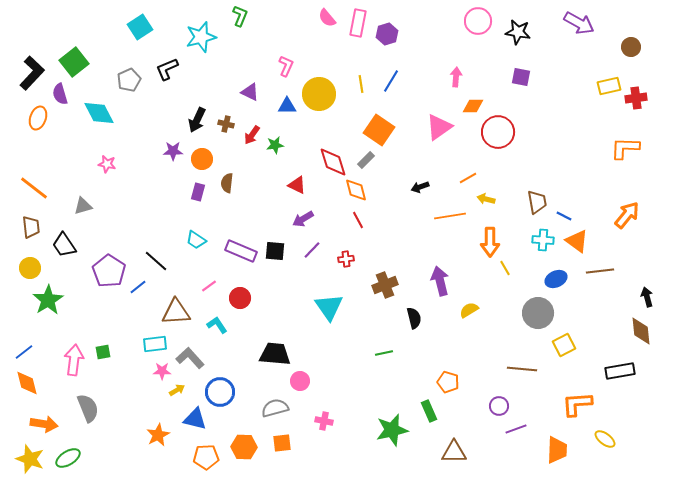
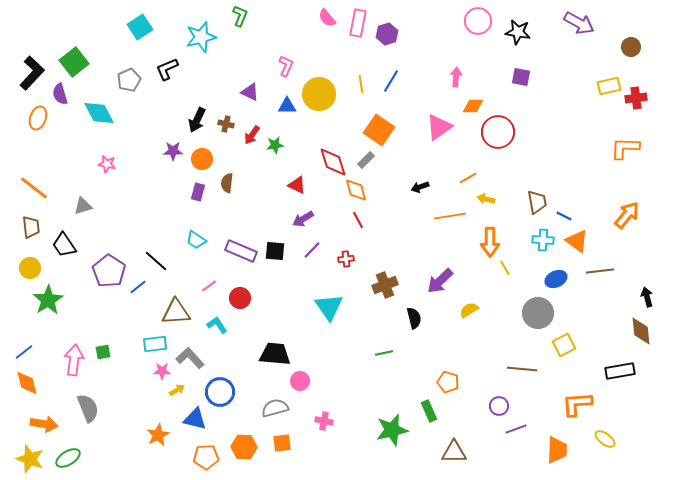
purple arrow at (440, 281): rotated 120 degrees counterclockwise
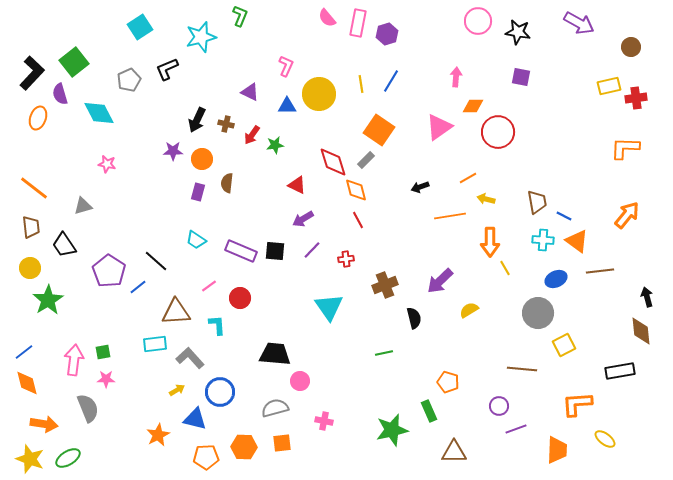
cyan L-shape at (217, 325): rotated 30 degrees clockwise
pink star at (162, 371): moved 56 px left, 8 px down
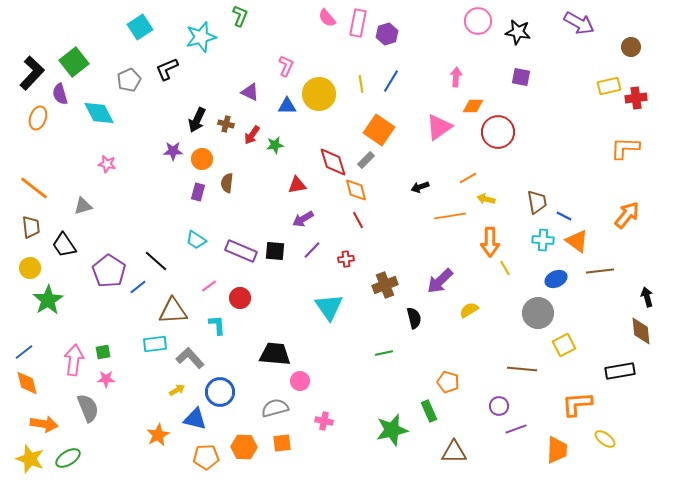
red triangle at (297, 185): rotated 36 degrees counterclockwise
brown triangle at (176, 312): moved 3 px left, 1 px up
